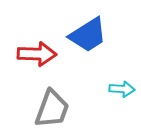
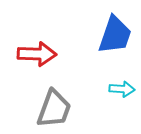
blue trapezoid: moved 27 px right; rotated 39 degrees counterclockwise
gray trapezoid: moved 2 px right
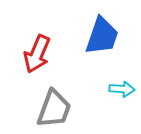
blue trapezoid: moved 13 px left, 1 px down
red arrow: rotated 111 degrees clockwise
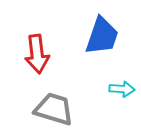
red arrow: rotated 30 degrees counterclockwise
gray trapezoid: rotated 93 degrees counterclockwise
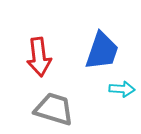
blue trapezoid: moved 15 px down
red arrow: moved 2 px right, 3 px down
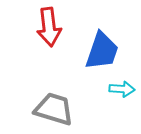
red arrow: moved 10 px right, 30 px up
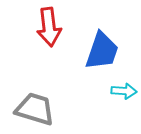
cyan arrow: moved 2 px right, 2 px down
gray trapezoid: moved 19 px left
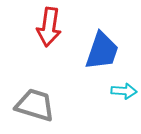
red arrow: rotated 15 degrees clockwise
gray trapezoid: moved 4 px up
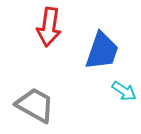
cyan arrow: rotated 30 degrees clockwise
gray trapezoid: rotated 12 degrees clockwise
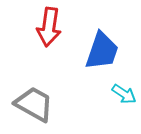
cyan arrow: moved 3 px down
gray trapezoid: moved 1 px left, 1 px up
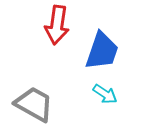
red arrow: moved 8 px right, 2 px up
cyan arrow: moved 19 px left
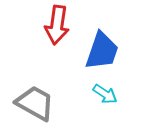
gray trapezoid: moved 1 px right, 1 px up
